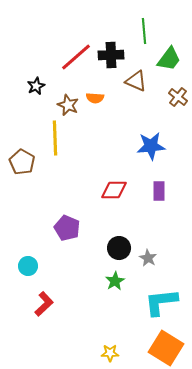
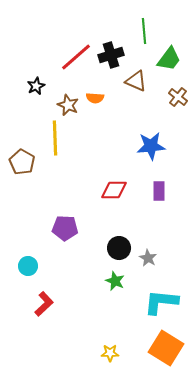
black cross: rotated 15 degrees counterclockwise
purple pentagon: moved 2 px left; rotated 20 degrees counterclockwise
green star: rotated 18 degrees counterclockwise
cyan L-shape: rotated 12 degrees clockwise
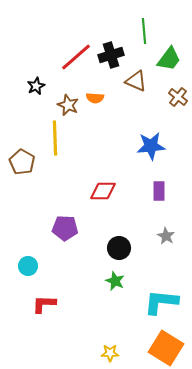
red diamond: moved 11 px left, 1 px down
gray star: moved 18 px right, 22 px up
red L-shape: rotated 135 degrees counterclockwise
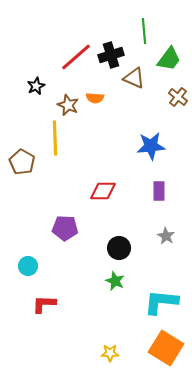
brown triangle: moved 2 px left, 3 px up
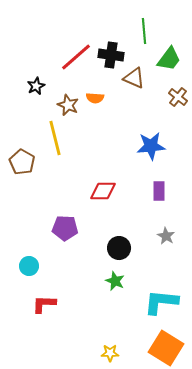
black cross: rotated 25 degrees clockwise
yellow line: rotated 12 degrees counterclockwise
cyan circle: moved 1 px right
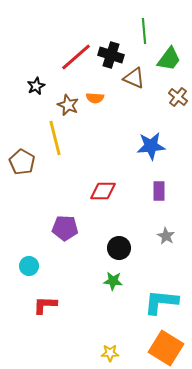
black cross: rotated 10 degrees clockwise
green star: moved 2 px left; rotated 18 degrees counterclockwise
red L-shape: moved 1 px right, 1 px down
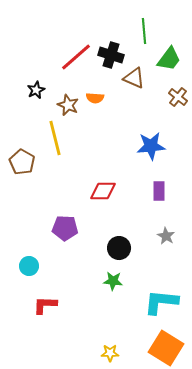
black star: moved 4 px down
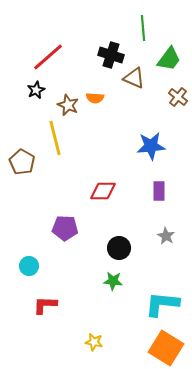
green line: moved 1 px left, 3 px up
red line: moved 28 px left
cyan L-shape: moved 1 px right, 2 px down
yellow star: moved 16 px left, 11 px up; rotated 12 degrees clockwise
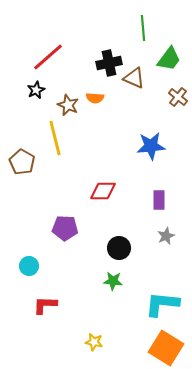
black cross: moved 2 px left, 8 px down; rotated 30 degrees counterclockwise
purple rectangle: moved 9 px down
gray star: rotated 18 degrees clockwise
